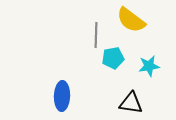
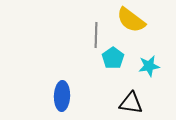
cyan pentagon: rotated 25 degrees counterclockwise
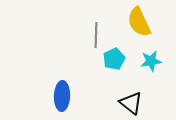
yellow semicircle: moved 8 px right, 2 px down; rotated 28 degrees clockwise
cyan pentagon: moved 1 px right, 1 px down; rotated 10 degrees clockwise
cyan star: moved 2 px right, 5 px up
black triangle: rotated 30 degrees clockwise
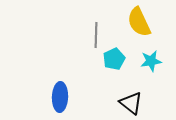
blue ellipse: moved 2 px left, 1 px down
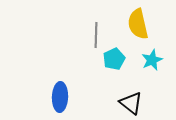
yellow semicircle: moved 1 px left, 2 px down; rotated 12 degrees clockwise
cyan star: moved 1 px right, 1 px up; rotated 15 degrees counterclockwise
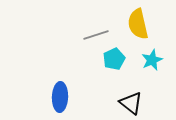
gray line: rotated 70 degrees clockwise
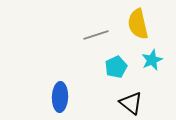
cyan pentagon: moved 2 px right, 8 px down
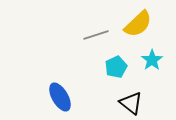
yellow semicircle: rotated 120 degrees counterclockwise
cyan star: rotated 10 degrees counterclockwise
blue ellipse: rotated 32 degrees counterclockwise
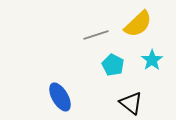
cyan pentagon: moved 3 px left, 2 px up; rotated 20 degrees counterclockwise
